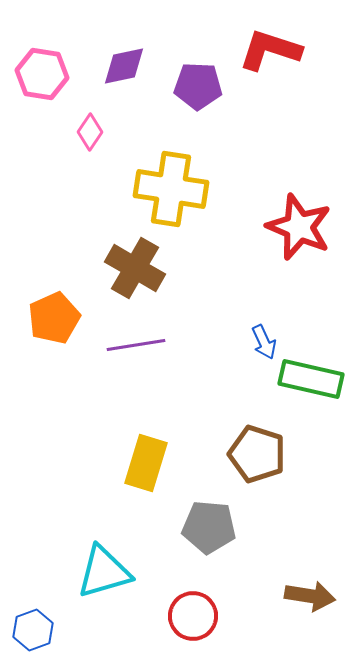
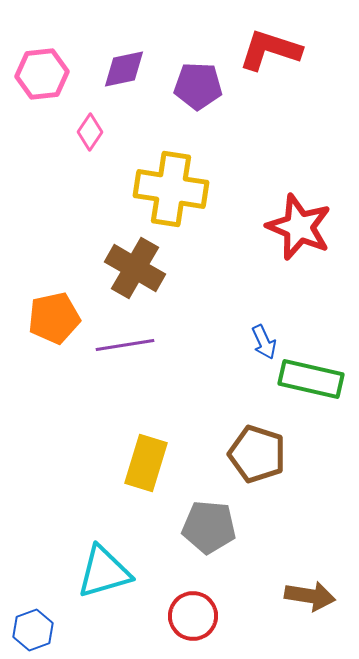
purple diamond: moved 3 px down
pink hexagon: rotated 15 degrees counterclockwise
orange pentagon: rotated 12 degrees clockwise
purple line: moved 11 px left
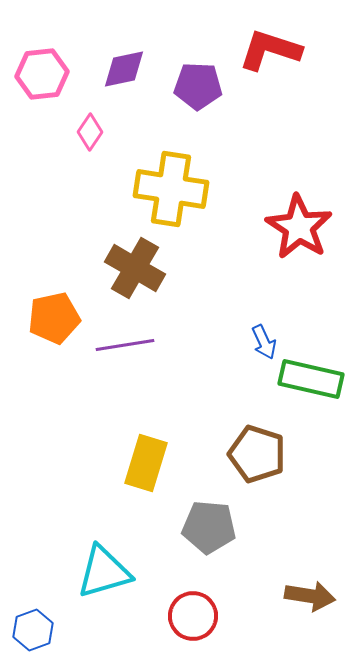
red star: rotated 10 degrees clockwise
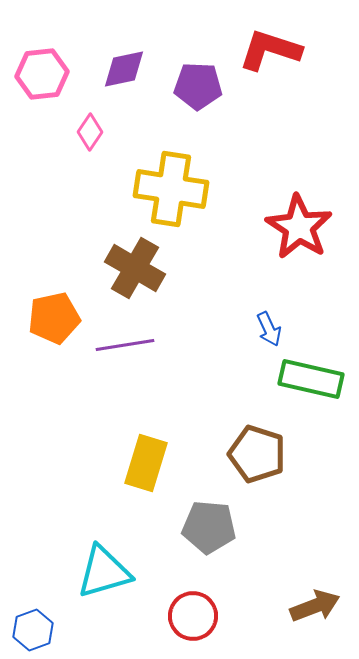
blue arrow: moved 5 px right, 13 px up
brown arrow: moved 5 px right, 10 px down; rotated 30 degrees counterclockwise
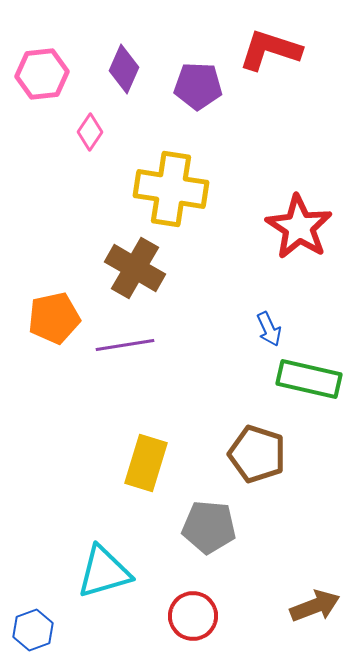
purple diamond: rotated 54 degrees counterclockwise
green rectangle: moved 2 px left
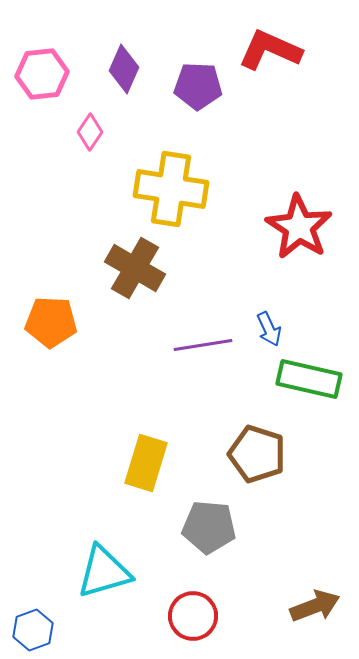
red L-shape: rotated 6 degrees clockwise
orange pentagon: moved 3 px left, 4 px down; rotated 15 degrees clockwise
purple line: moved 78 px right
